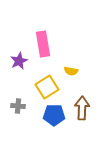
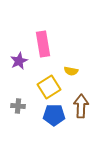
yellow square: moved 2 px right
brown arrow: moved 1 px left, 2 px up
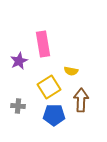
brown arrow: moved 6 px up
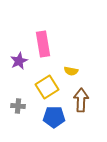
yellow square: moved 2 px left
blue pentagon: moved 2 px down
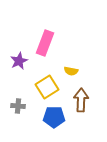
pink rectangle: moved 2 px right, 1 px up; rotated 30 degrees clockwise
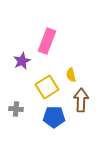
pink rectangle: moved 2 px right, 2 px up
purple star: moved 3 px right
yellow semicircle: moved 4 px down; rotated 64 degrees clockwise
gray cross: moved 2 px left, 3 px down
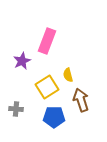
yellow semicircle: moved 3 px left
brown arrow: rotated 20 degrees counterclockwise
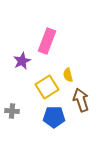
gray cross: moved 4 px left, 2 px down
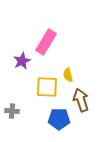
pink rectangle: moved 1 px left, 1 px down; rotated 10 degrees clockwise
yellow square: rotated 35 degrees clockwise
blue pentagon: moved 5 px right, 2 px down
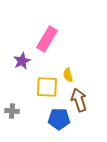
pink rectangle: moved 1 px right, 3 px up
brown arrow: moved 2 px left
